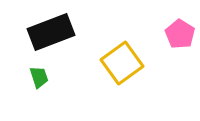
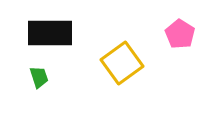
black rectangle: moved 1 px left, 1 px down; rotated 21 degrees clockwise
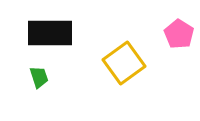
pink pentagon: moved 1 px left
yellow square: moved 2 px right
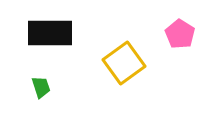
pink pentagon: moved 1 px right
green trapezoid: moved 2 px right, 10 px down
